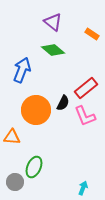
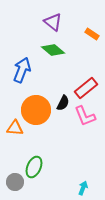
orange triangle: moved 3 px right, 9 px up
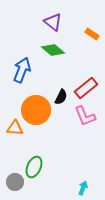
black semicircle: moved 2 px left, 6 px up
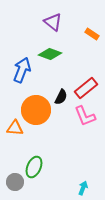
green diamond: moved 3 px left, 4 px down; rotated 20 degrees counterclockwise
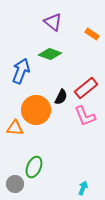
blue arrow: moved 1 px left, 1 px down
gray circle: moved 2 px down
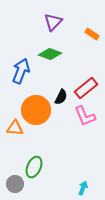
purple triangle: rotated 36 degrees clockwise
